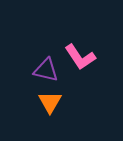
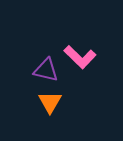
pink L-shape: rotated 12 degrees counterclockwise
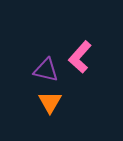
pink L-shape: rotated 88 degrees clockwise
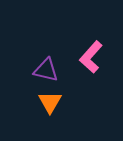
pink L-shape: moved 11 px right
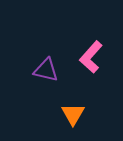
orange triangle: moved 23 px right, 12 px down
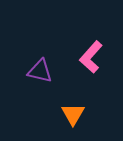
purple triangle: moved 6 px left, 1 px down
